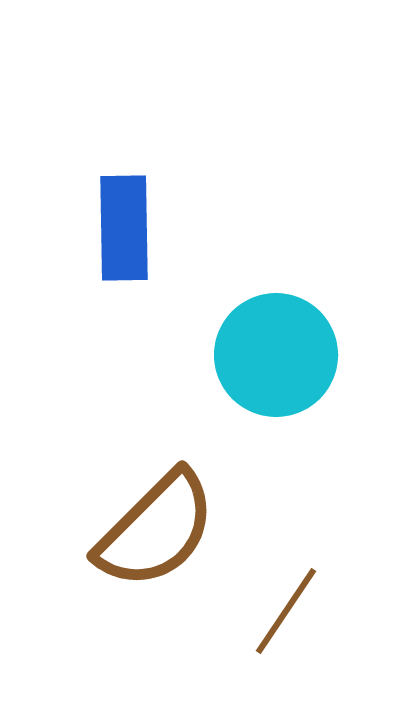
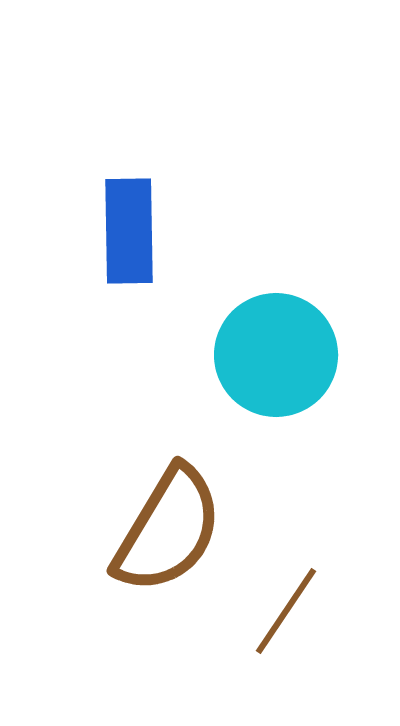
blue rectangle: moved 5 px right, 3 px down
brown semicircle: moved 12 px right; rotated 14 degrees counterclockwise
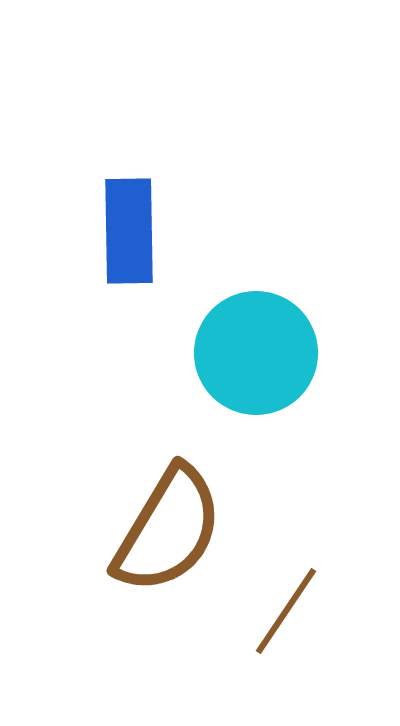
cyan circle: moved 20 px left, 2 px up
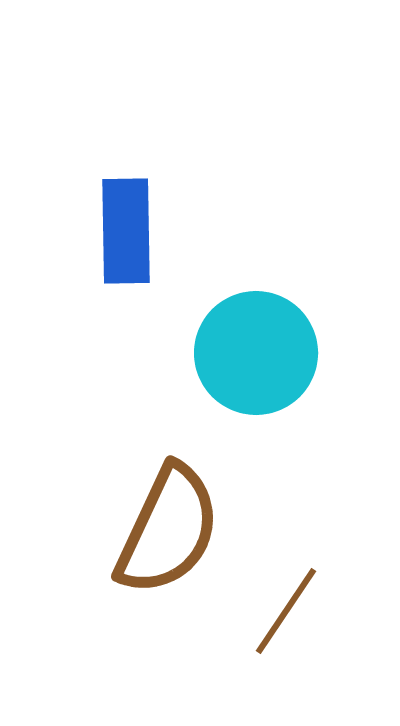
blue rectangle: moved 3 px left
brown semicircle: rotated 6 degrees counterclockwise
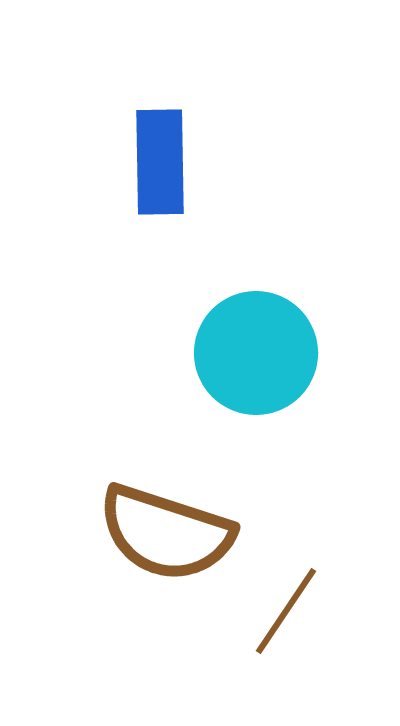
blue rectangle: moved 34 px right, 69 px up
brown semicircle: moved 2 px left, 3 px down; rotated 83 degrees clockwise
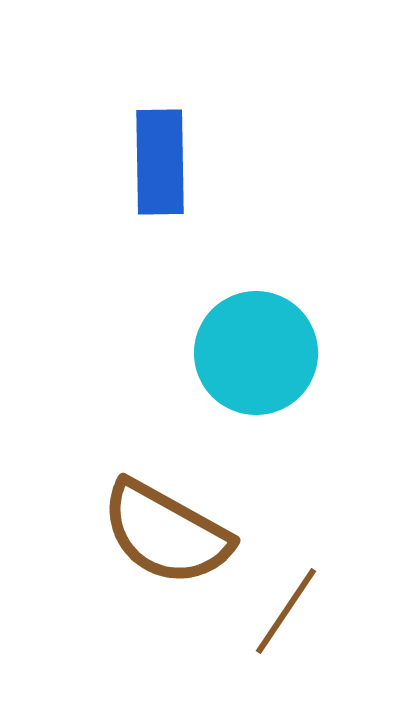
brown semicircle: rotated 11 degrees clockwise
